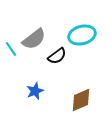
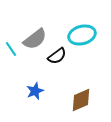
gray semicircle: moved 1 px right
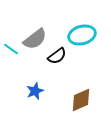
cyan line: rotated 21 degrees counterclockwise
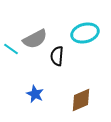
cyan ellipse: moved 3 px right, 2 px up
gray semicircle: rotated 10 degrees clockwise
black semicircle: rotated 132 degrees clockwise
blue star: moved 3 px down; rotated 24 degrees counterclockwise
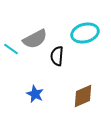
brown diamond: moved 2 px right, 4 px up
